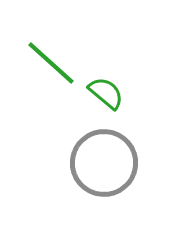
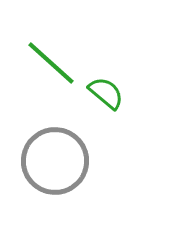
gray circle: moved 49 px left, 2 px up
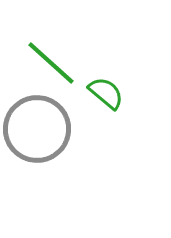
gray circle: moved 18 px left, 32 px up
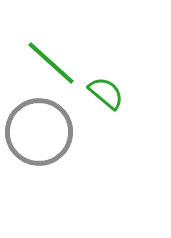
gray circle: moved 2 px right, 3 px down
